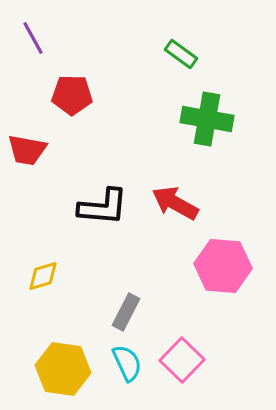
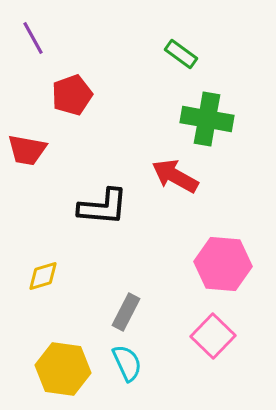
red pentagon: rotated 21 degrees counterclockwise
red arrow: moved 27 px up
pink hexagon: moved 2 px up
pink square: moved 31 px right, 24 px up
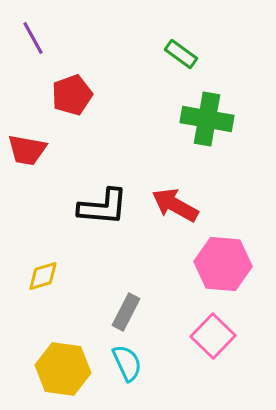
red arrow: moved 29 px down
